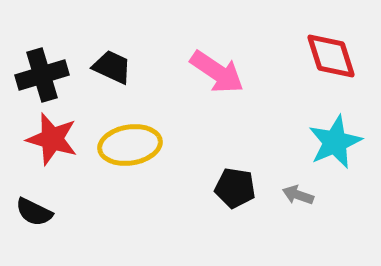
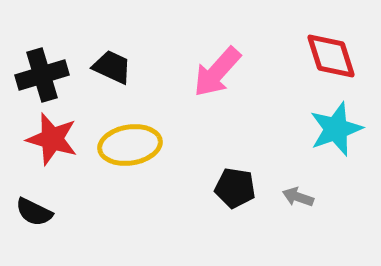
pink arrow: rotated 98 degrees clockwise
cyan star: moved 1 px right, 13 px up; rotated 4 degrees clockwise
gray arrow: moved 2 px down
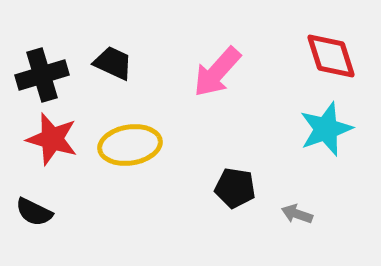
black trapezoid: moved 1 px right, 4 px up
cyan star: moved 10 px left
gray arrow: moved 1 px left, 17 px down
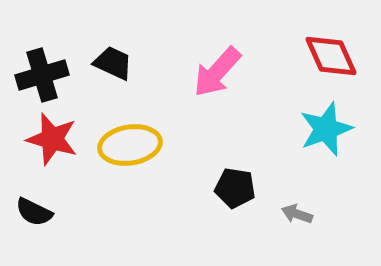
red diamond: rotated 6 degrees counterclockwise
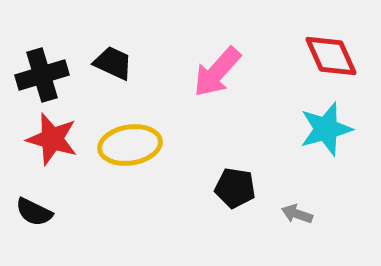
cyan star: rotated 4 degrees clockwise
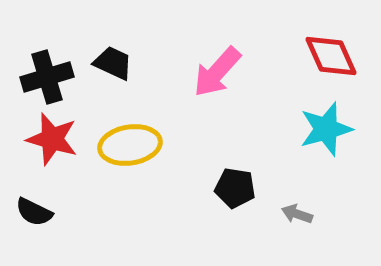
black cross: moved 5 px right, 2 px down
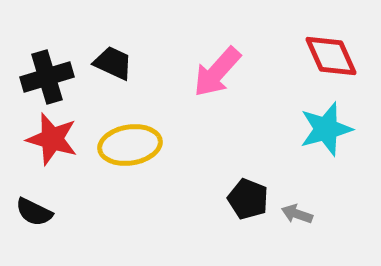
black pentagon: moved 13 px right, 11 px down; rotated 12 degrees clockwise
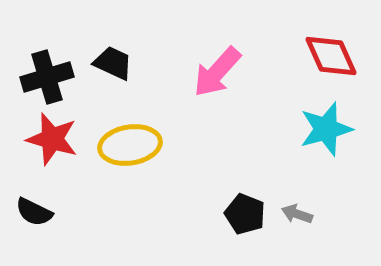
black pentagon: moved 3 px left, 15 px down
